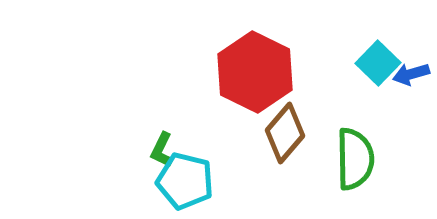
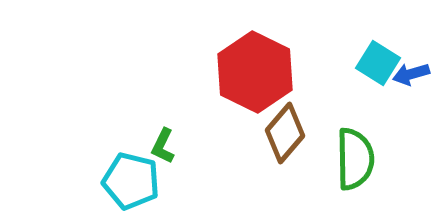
cyan square: rotated 12 degrees counterclockwise
green L-shape: moved 1 px right, 4 px up
cyan pentagon: moved 54 px left
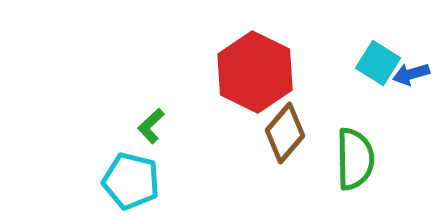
green L-shape: moved 12 px left, 20 px up; rotated 21 degrees clockwise
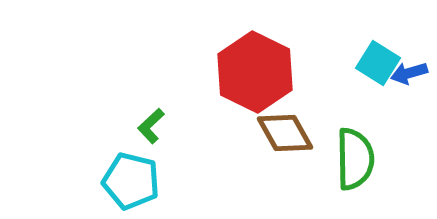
blue arrow: moved 2 px left, 1 px up
brown diamond: rotated 70 degrees counterclockwise
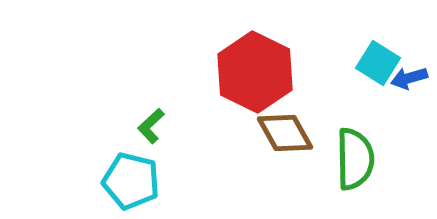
blue arrow: moved 5 px down
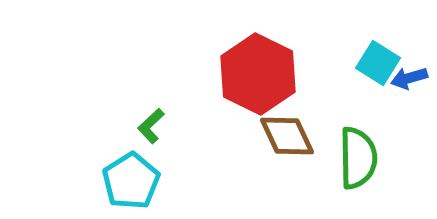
red hexagon: moved 3 px right, 2 px down
brown diamond: moved 2 px right, 3 px down; rotated 4 degrees clockwise
green semicircle: moved 3 px right, 1 px up
cyan pentagon: rotated 26 degrees clockwise
